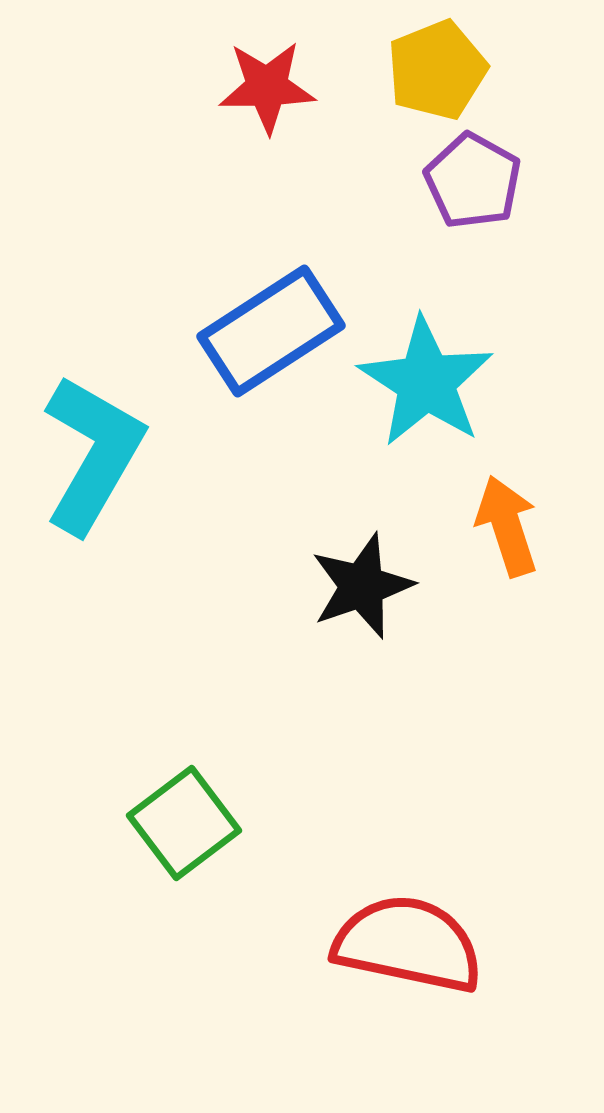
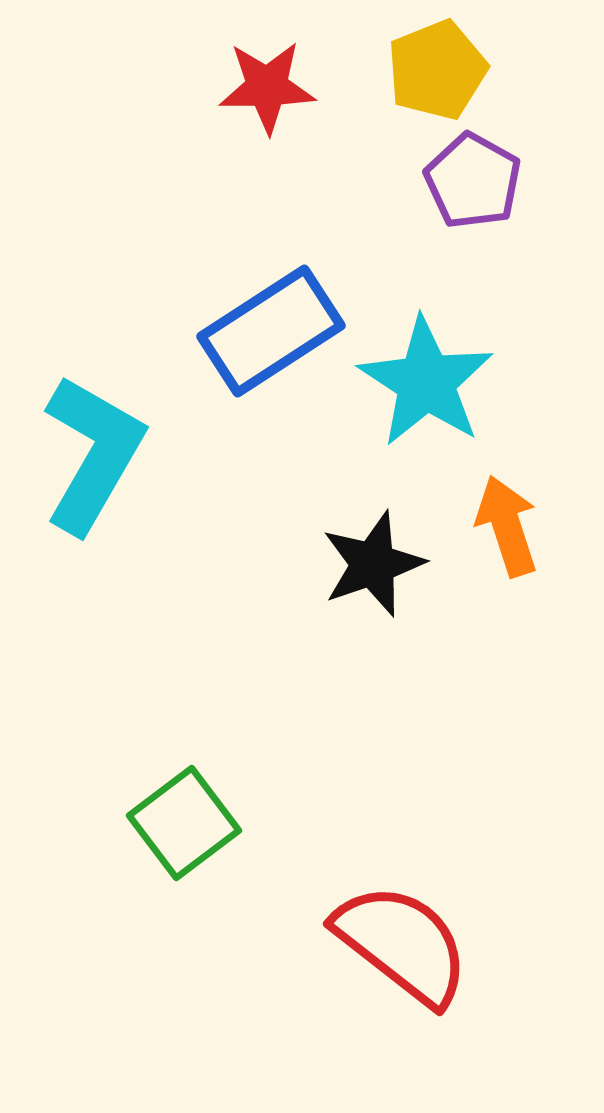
black star: moved 11 px right, 22 px up
red semicircle: moved 6 px left; rotated 26 degrees clockwise
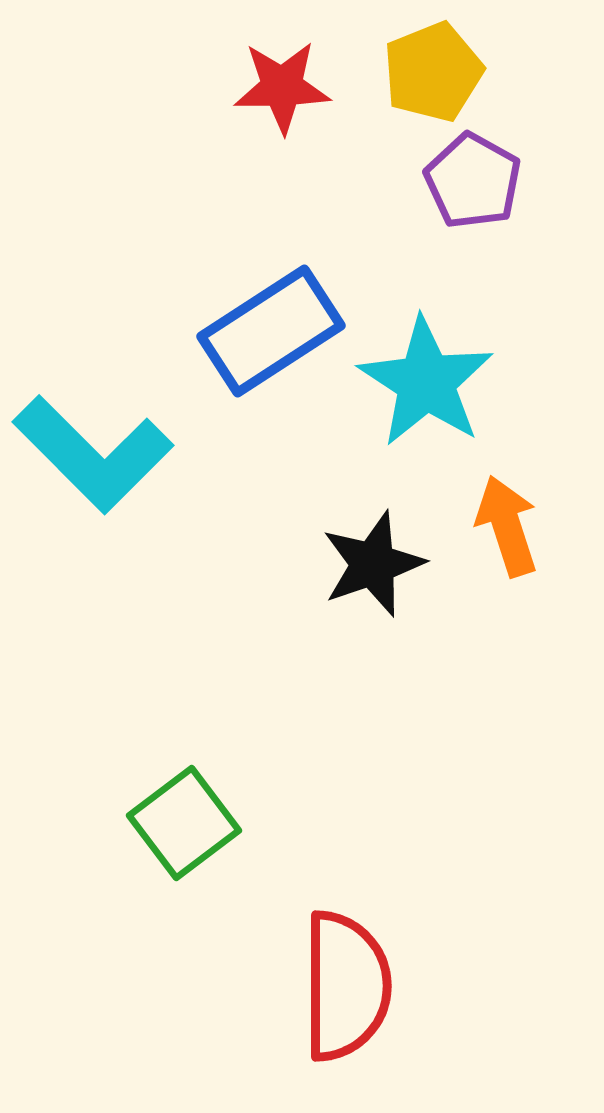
yellow pentagon: moved 4 px left, 2 px down
red star: moved 15 px right
cyan L-shape: rotated 105 degrees clockwise
red semicircle: moved 56 px left, 42 px down; rotated 52 degrees clockwise
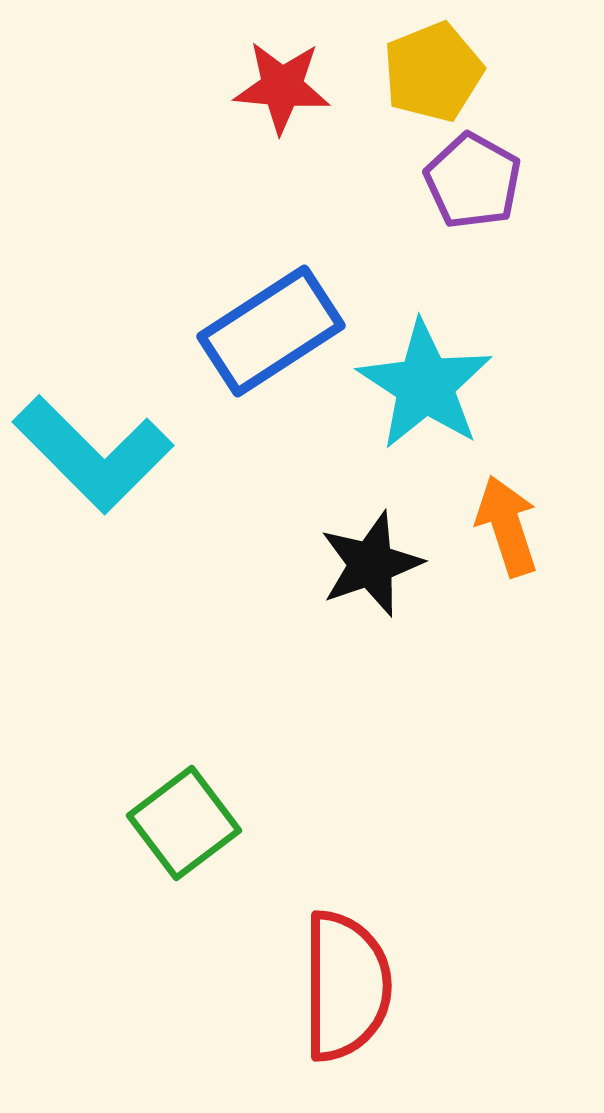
red star: rotated 6 degrees clockwise
cyan star: moved 1 px left, 3 px down
black star: moved 2 px left
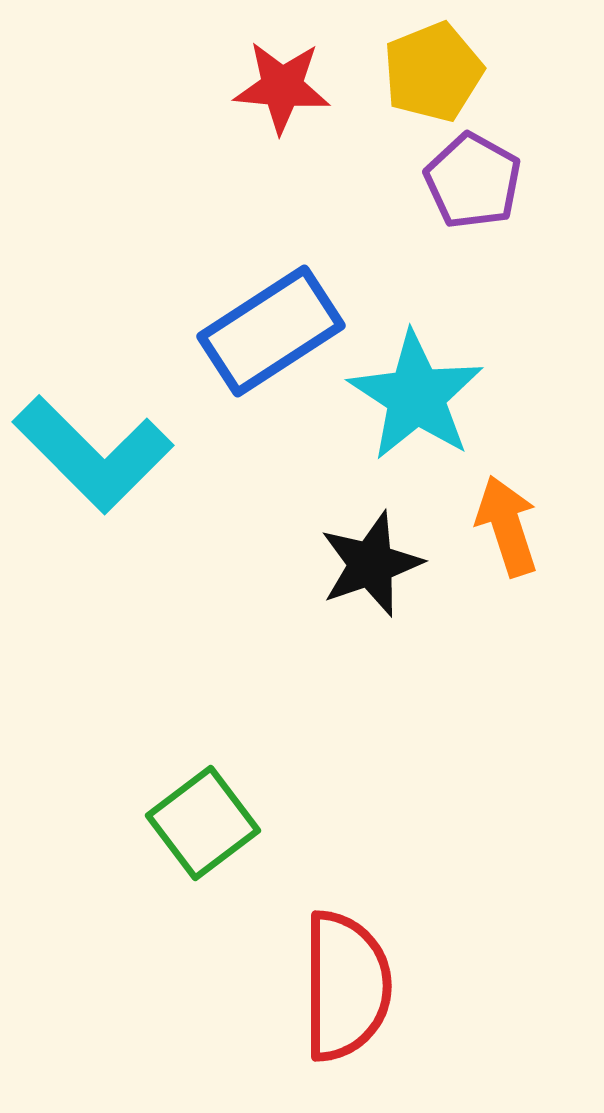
cyan star: moved 9 px left, 11 px down
green square: moved 19 px right
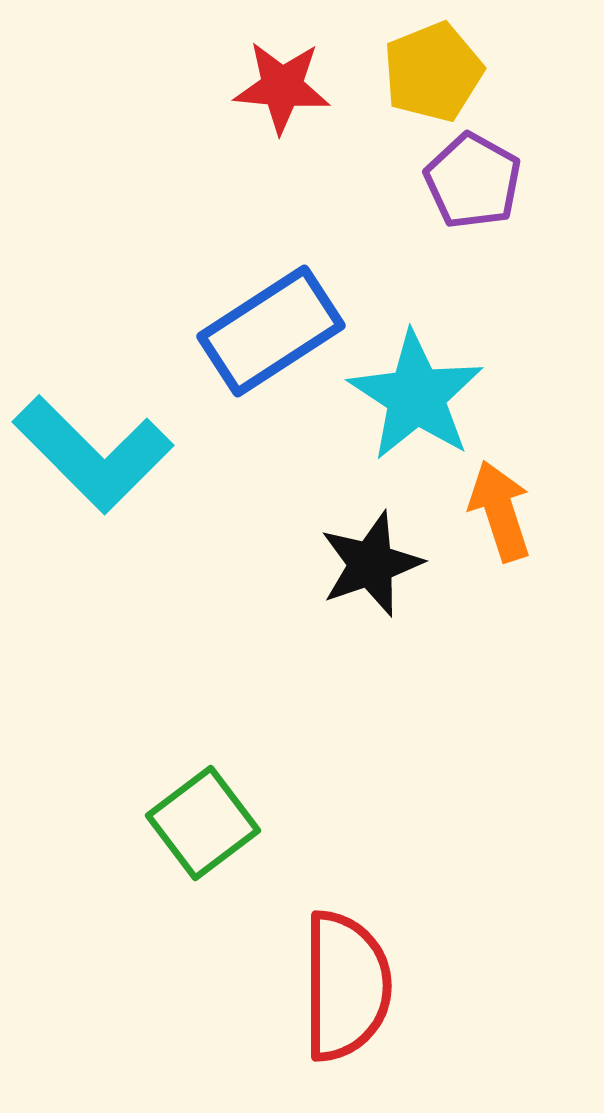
orange arrow: moved 7 px left, 15 px up
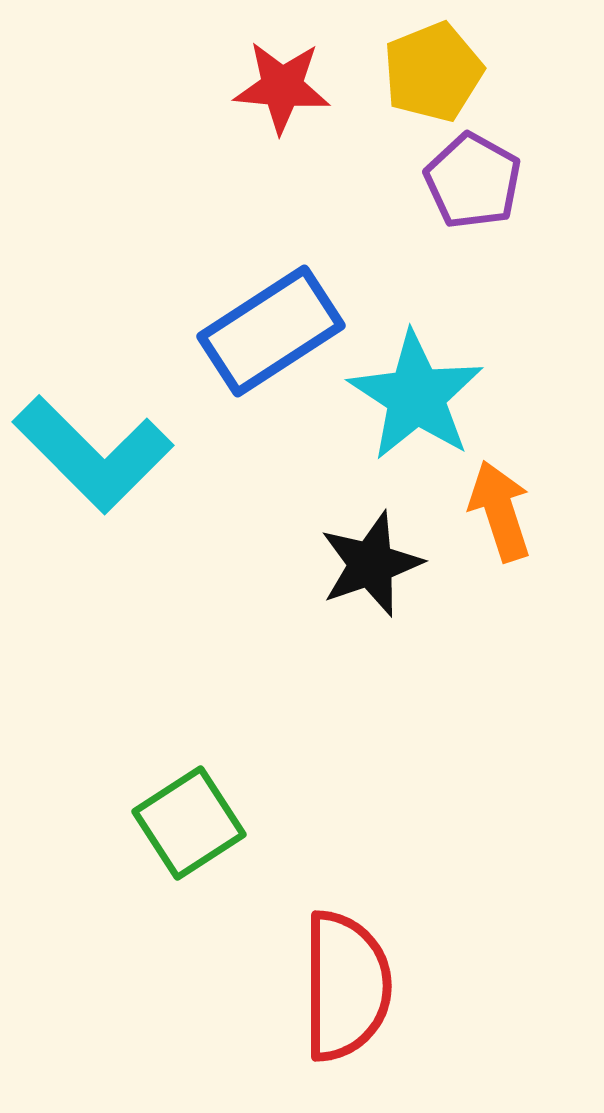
green square: moved 14 px left; rotated 4 degrees clockwise
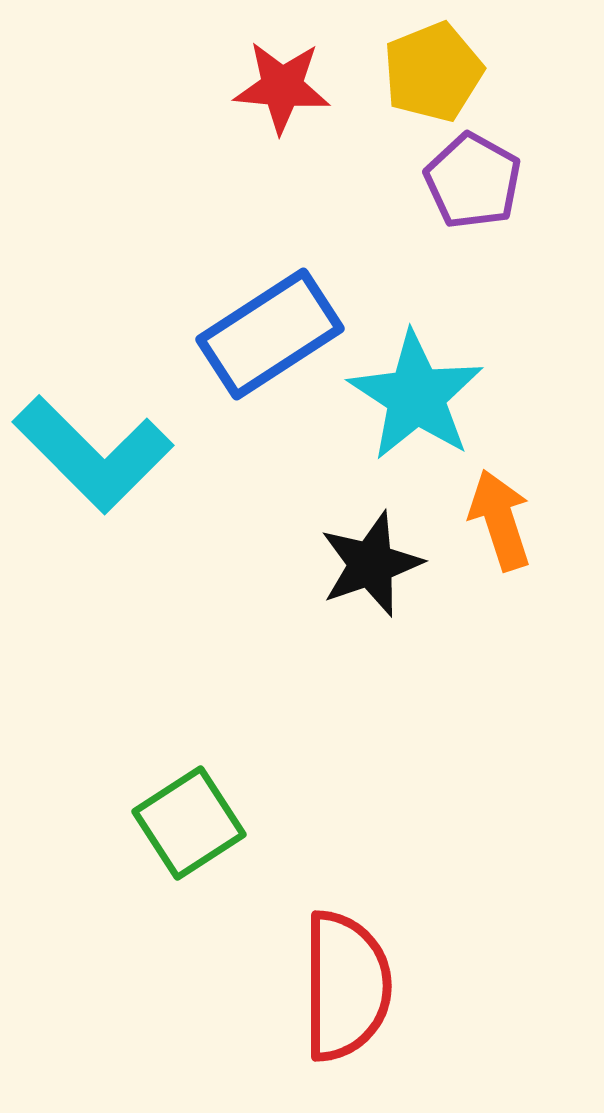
blue rectangle: moved 1 px left, 3 px down
orange arrow: moved 9 px down
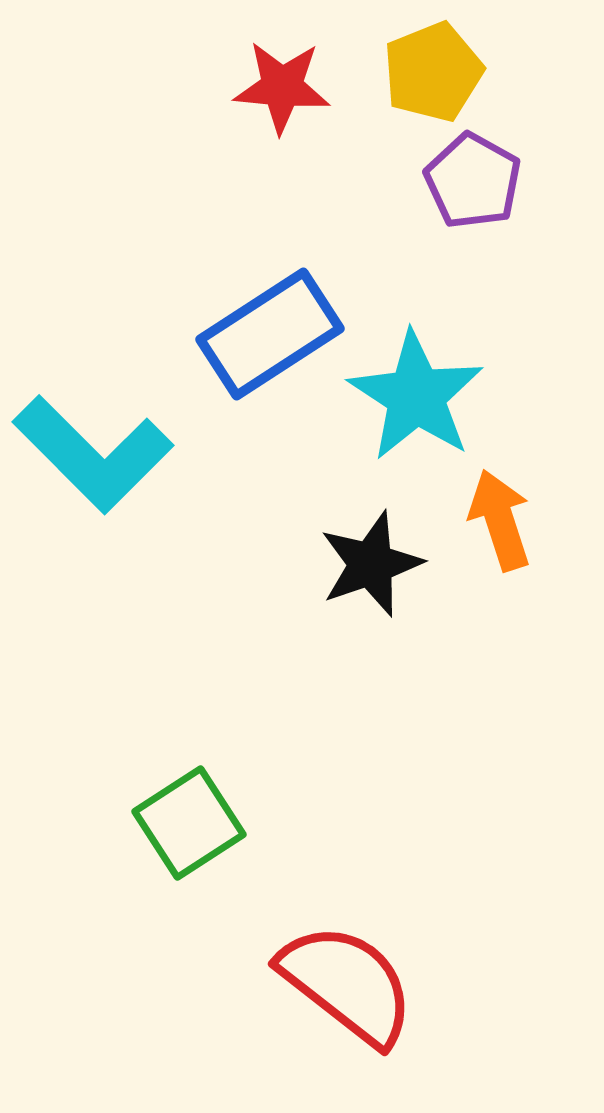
red semicircle: moved 1 px right, 2 px up; rotated 52 degrees counterclockwise
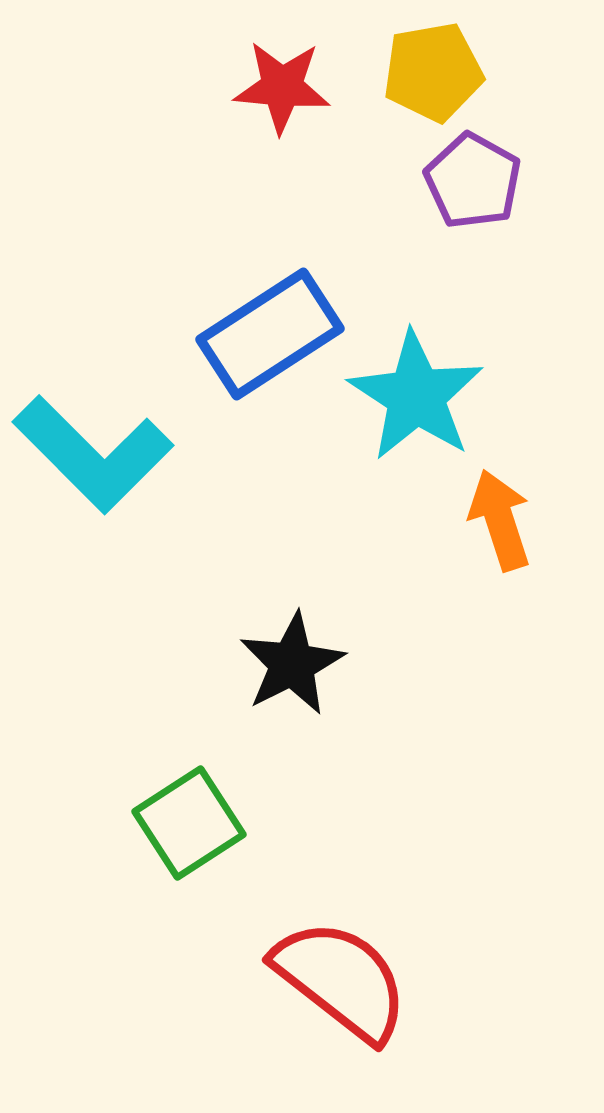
yellow pentagon: rotated 12 degrees clockwise
black star: moved 79 px left, 100 px down; rotated 8 degrees counterclockwise
red semicircle: moved 6 px left, 4 px up
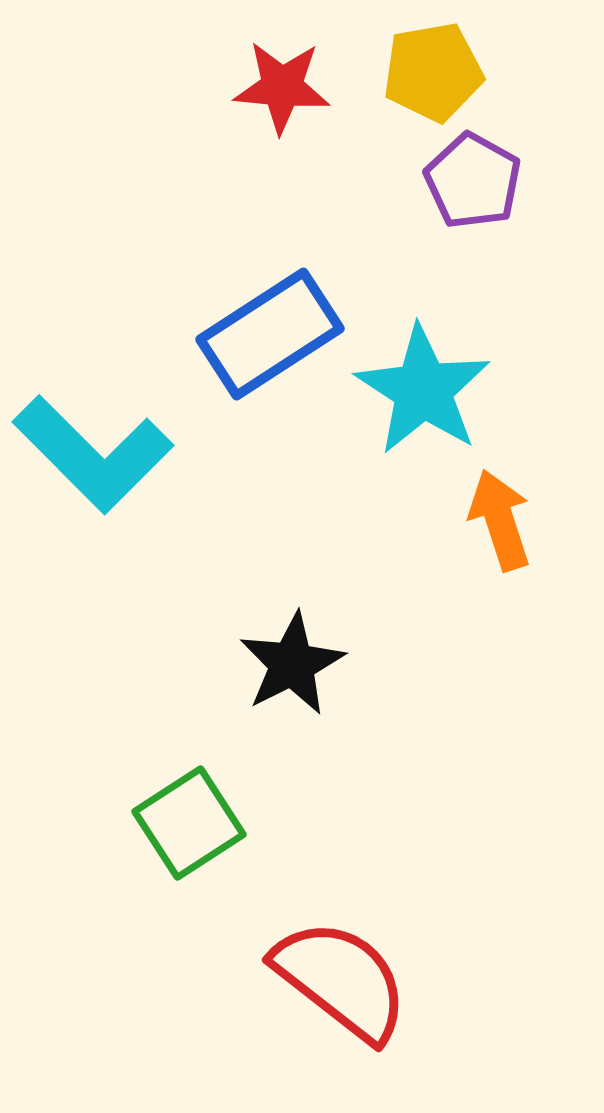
cyan star: moved 7 px right, 6 px up
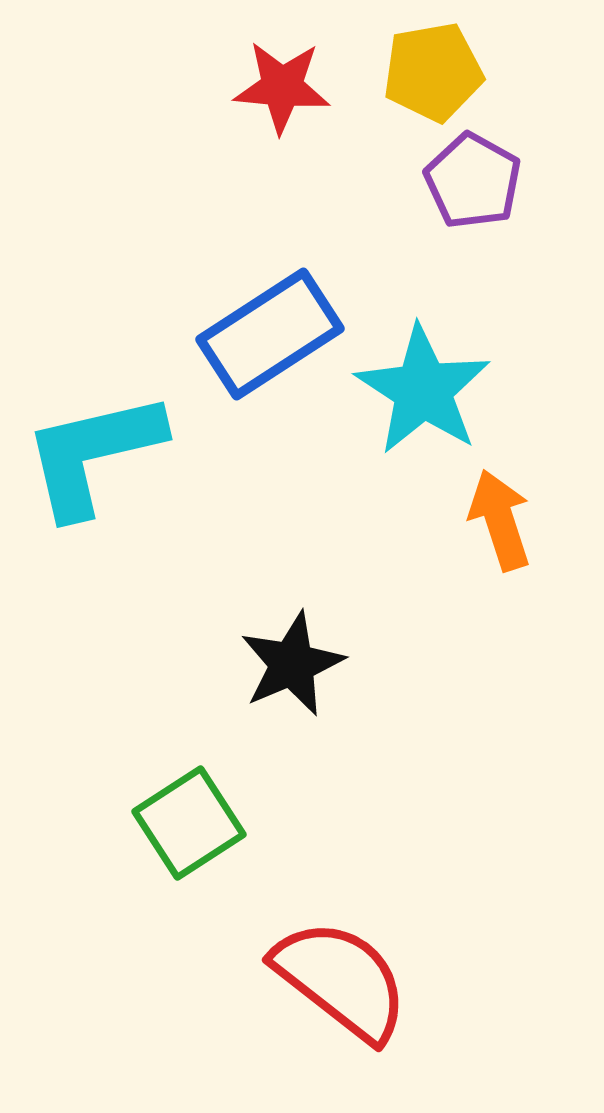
cyan L-shape: rotated 122 degrees clockwise
black star: rotated 4 degrees clockwise
